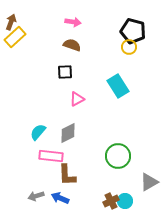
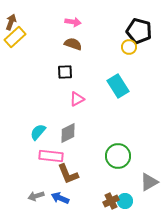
black pentagon: moved 6 px right
brown semicircle: moved 1 px right, 1 px up
brown L-shape: moved 1 px right, 1 px up; rotated 20 degrees counterclockwise
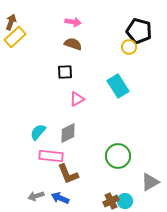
gray triangle: moved 1 px right
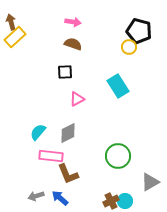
brown arrow: rotated 35 degrees counterclockwise
blue arrow: rotated 18 degrees clockwise
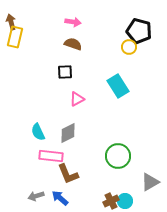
yellow rectangle: rotated 35 degrees counterclockwise
cyan semicircle: rotated 66 degrees counterclockwise
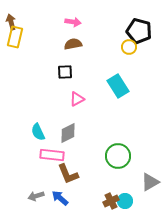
brown semicircle: rotated 30 degrees counterclockwise
pink rectangle: moved 1 px right, 1 px up
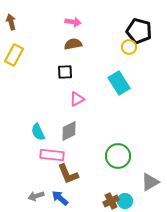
yellow rectangle: moved 1 px left, 18 px down; rotated 15 degrees clockwise
cyan rectangle: moved 1 px right, 3 px up
gray diamond: moved 1 px right, 2 px up
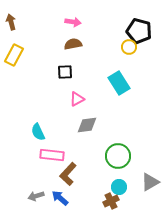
gray diamond: moved 18 px right, 6 px up; rotated 20 degrees clockwise
brown L-shape: rotated 65 degrees clockwise
cyan circle: moved 6 px left, 14 px up
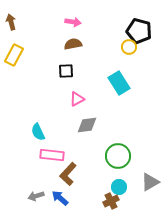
black square: moved 1 px right, 1 px up
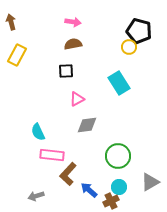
yellow rectangle: moved 3 px right
blue arrow: moved 29 px right, 8 px up
